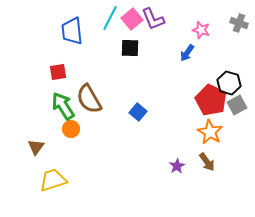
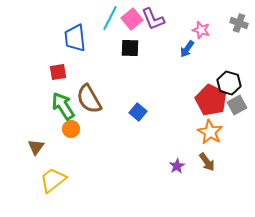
blue trapezoid: moved 3 px right, 7 px down
blue arrow: moved 4 px up
yellow trapezoid: rotated 20 degrees counterclockwise
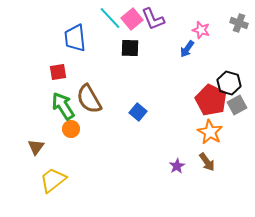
cyan line: rotated 70 degrees counterclockwise
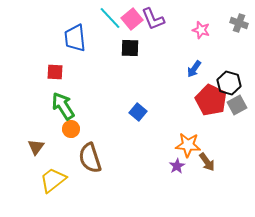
blue arrow: moved 7 px right, 20 px down
red square: moved 3 px left; rotated 12 degrees clockwise
brown semicircle: moved 1 px right, 59 px down; rotated 12 degrees clockwise
orange star: moved 22 px left, 13 px down; rotated 25 degrees counterclockwise
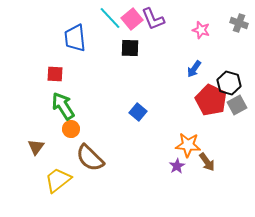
red square: moved 2 px down
brown semicircle: rotated 28 degrees counterclockwise
yellow trapezoid: moved 5 px right
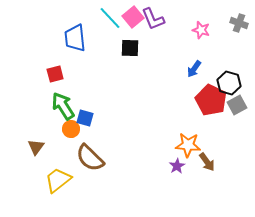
pink square: moved 1 px right, 2 px up
red square: rotated 18 degrees counterclockwise
blue square: moved 53 px left, 6 px down; rotated 24 degrees counterclockwise
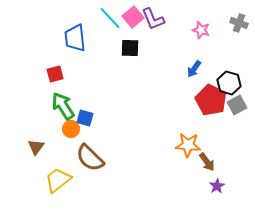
purple star: moved 40 px right, 20 px down
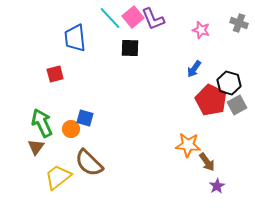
green arrow: moved 21 px left, 17 px down; rotated 8 degrees clockwise
brown semicircle: moved 1 px left, 5 px down
yellow trapezoid: moved 3 px up
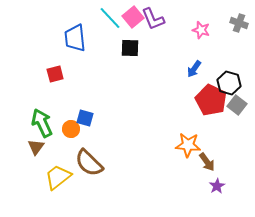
gray square: rotated 24 degrees counterclockwise
